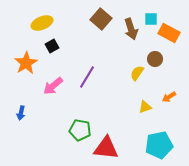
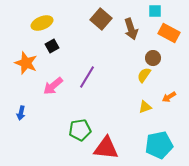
cyan square: moved 4 px right, 8 px up
brown circle: moved 2 px left, 1 px up
orange star: rotated 20 degrees counterclockwise
yellow semicircle: moved 7 px right, 2 px down
green pentagon: rotated 20 degrees counterclockwise
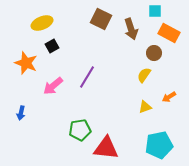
brown square: rotated 15 degrees counterclockwise
brown circle: moved 1 px right, 5 px up
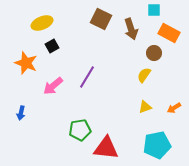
cyan square: moved 1 px left, 1 px up
orange arrow: moved 5 px right, 11 px down
cyan pentagon: moved 2 px left
